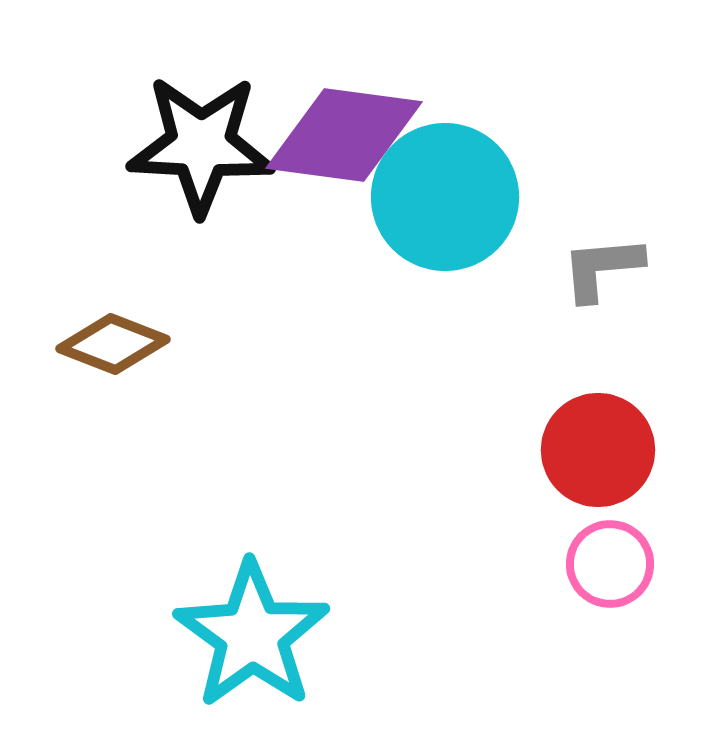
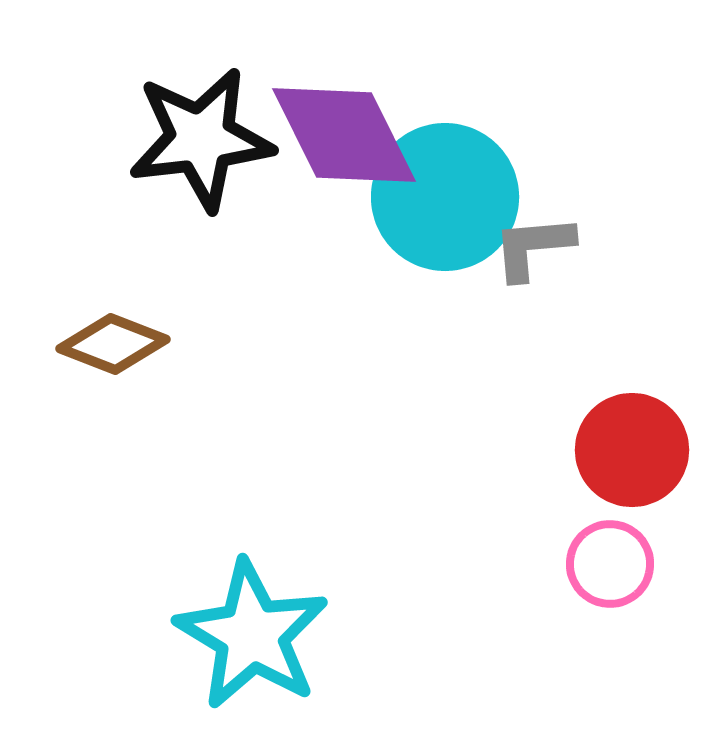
purple diamond: rotated 56 degrees clockwise
black star: moved 6 px up; rotated 10 degrees counterclockwise
gray L-shape: moved 69 px left, 21 px up
red circle: moved 34 px right
cyan star: rotated 5 degrees counterclockwise
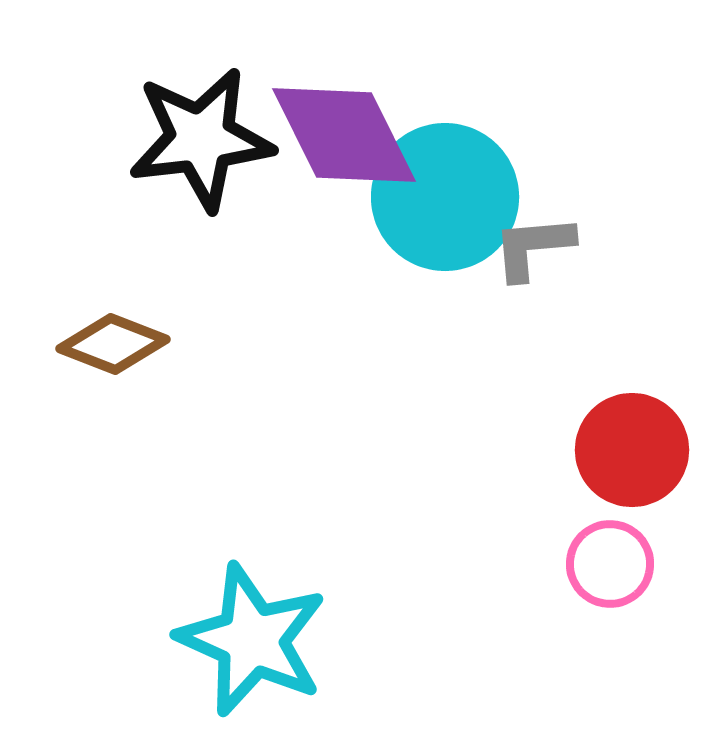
cyan star: moved 5 px down; rotated 7 degrees counterclockwise
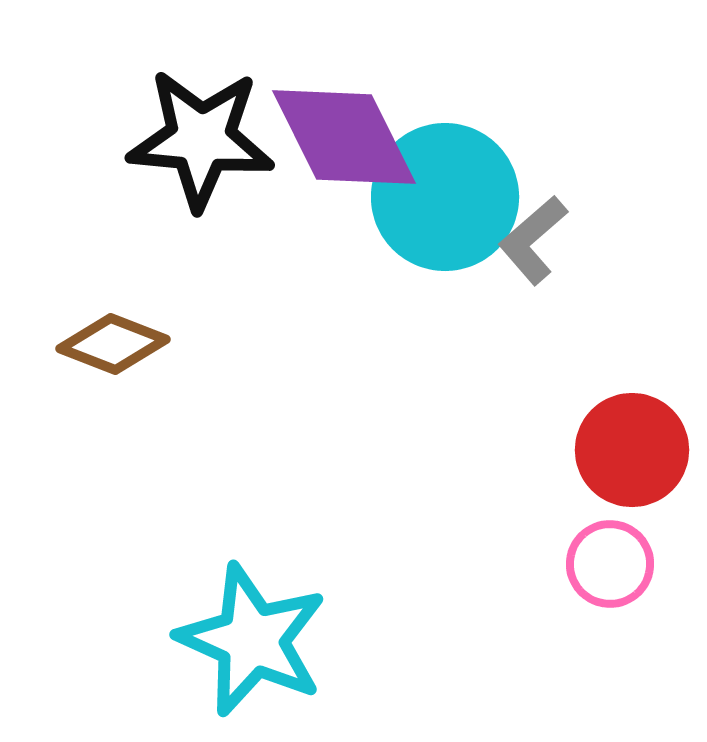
purple diamond: moved 2 px down
black star: rotated 12 degrees clockwise
gray L-shape: moved 7 px up; rotated 36 degrees counterclockwise
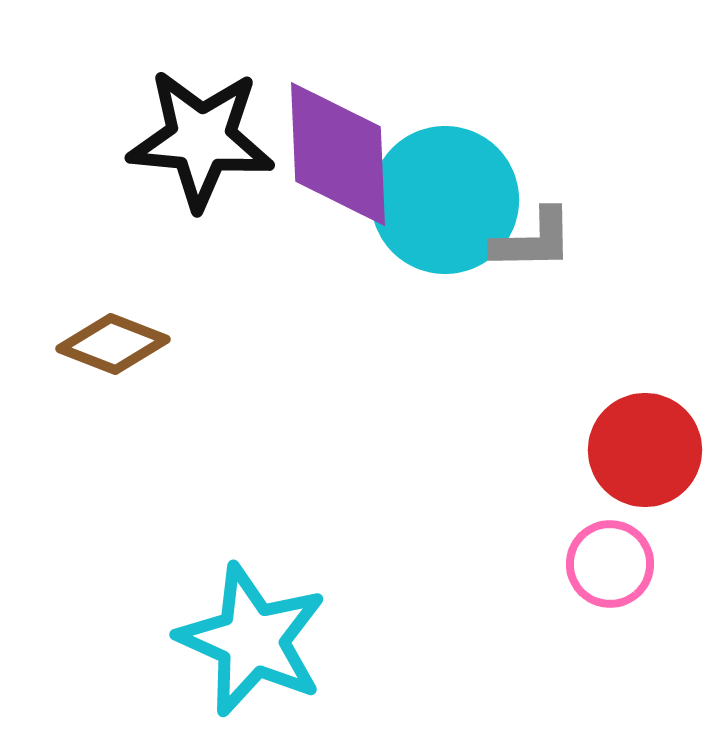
purple diamond: moved 6 px left, 17 px down; rotated 24 degrees clockwise
cyan circle: moved 3 px down
gray L-shape: rotated 140 degrees counterclockwise
red circle: moved 13 px right
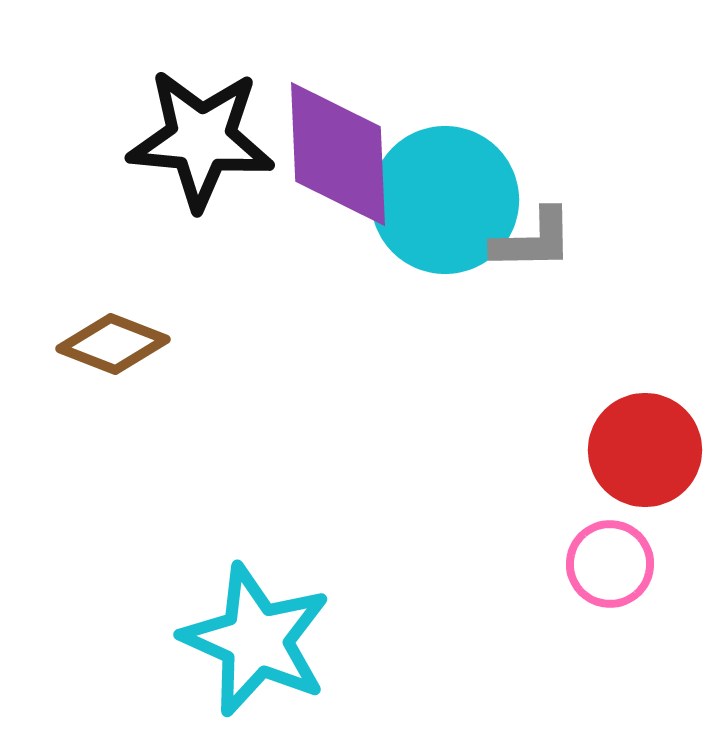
cyan star: moved 4 px right
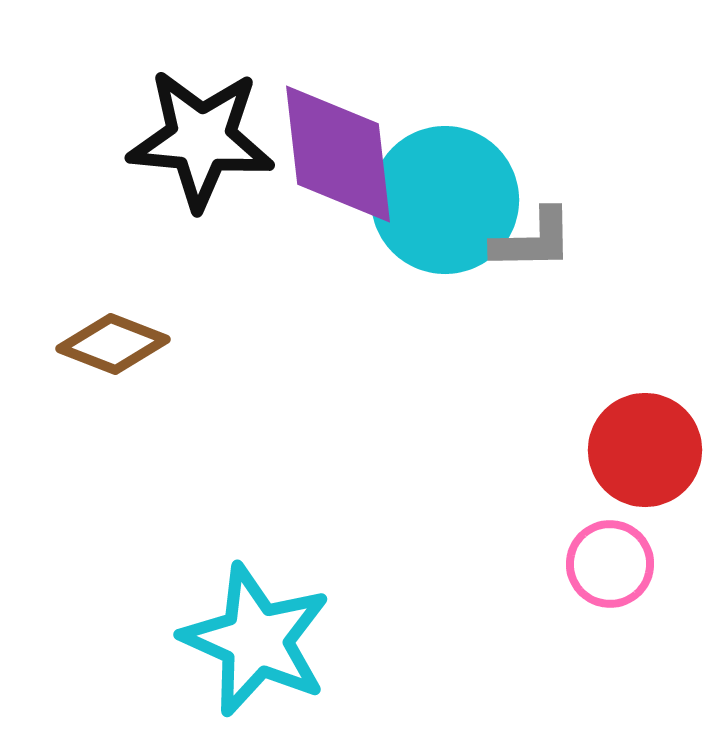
purple diamond: rotated 4 degrees counterclockwise
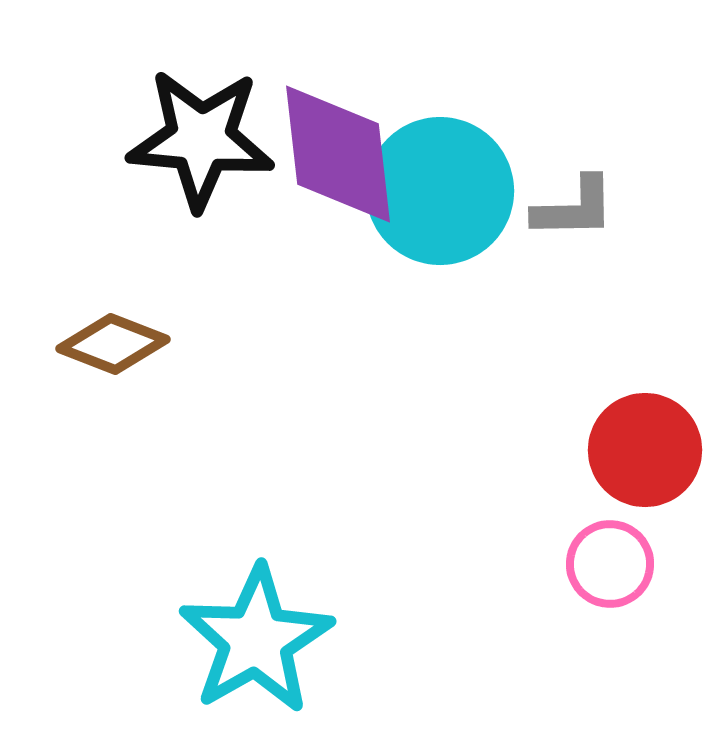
cyan circle: moved 5 px left, 9 px up
gray L-shape: moved 41 px right, 32 px up
cyan star: rotated 18 degrees clockwise
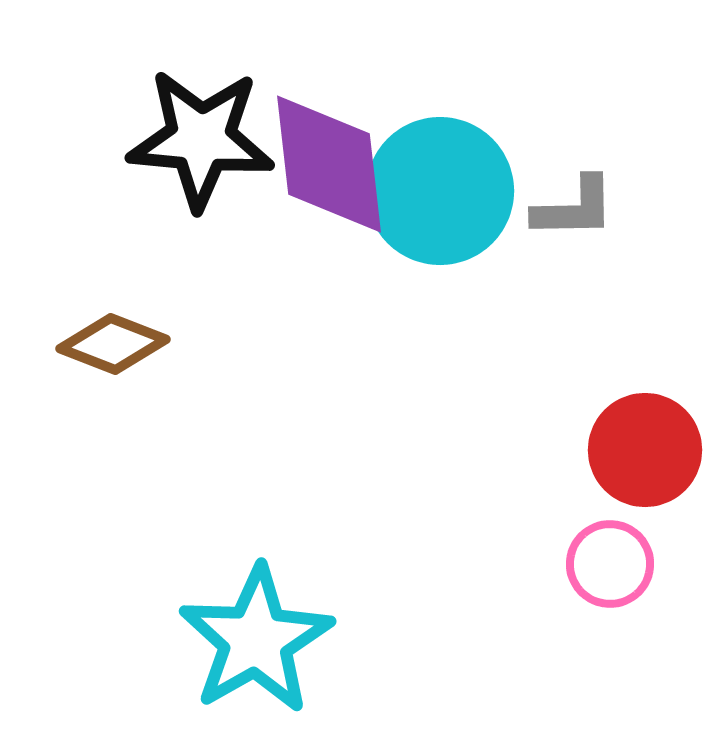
purple diamond: moved 9 px left, 10 px down
